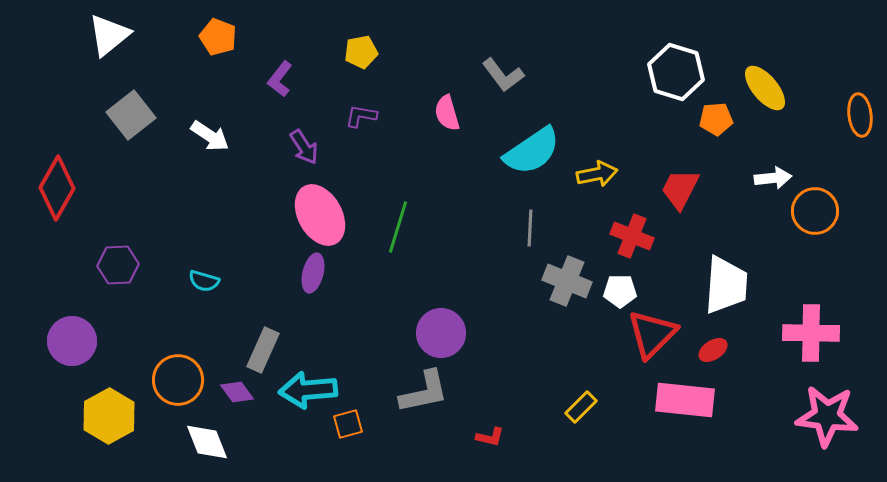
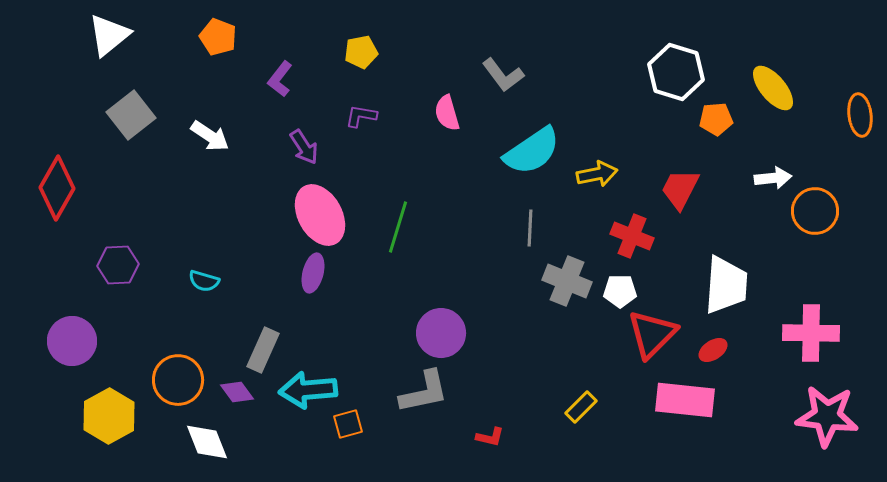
yellow ellipse at (765, 88): moved 8 px right
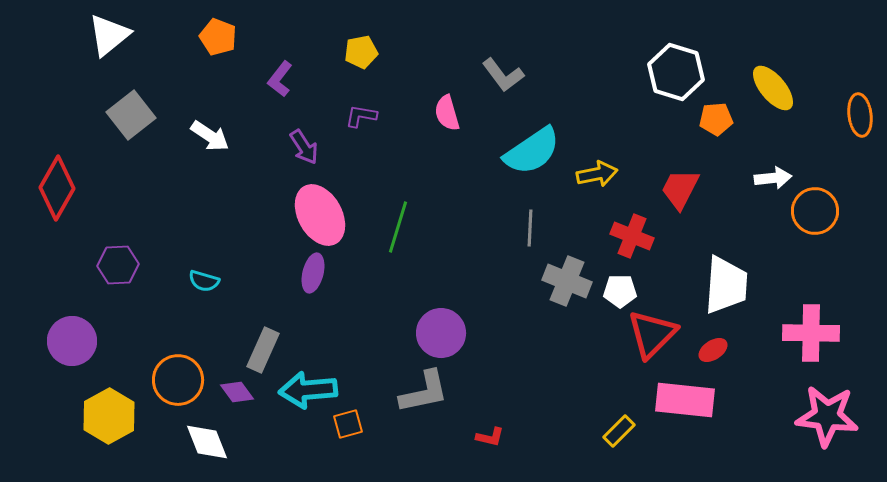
yellow rectangle at (581, 407): moved 38 px right, 24 px down
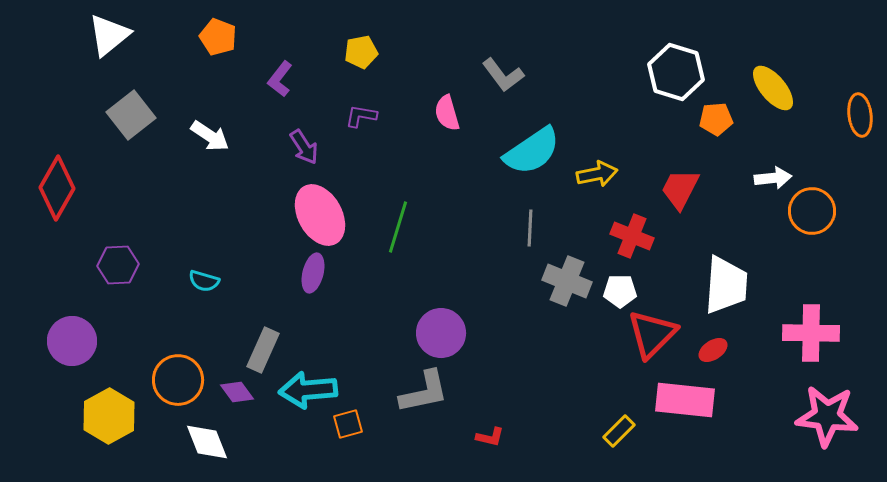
orange circle at (815, 211): moved 3 px left
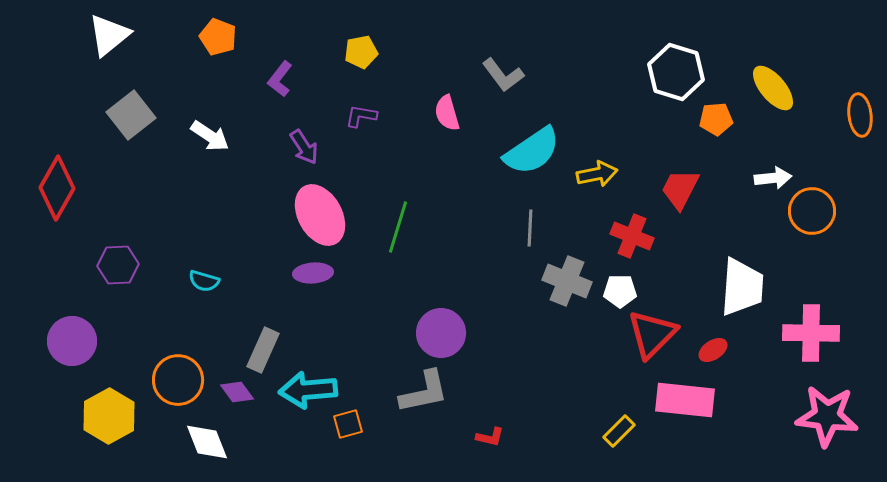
purple ellipse at (313, 273): rotated 72 degrees clockwise
white trapezoid at (726, 285): moved 16 px right, 2 px down
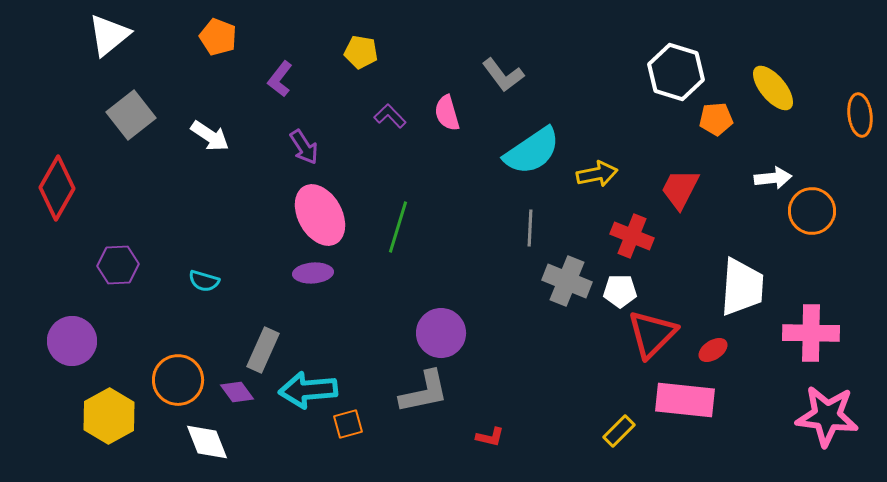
yellow pentagon at (361, 52): rotated 20 degrees clockwise
purple L-shape at (361, 116): moved 29 px right; rotated 36 degrees clockwise
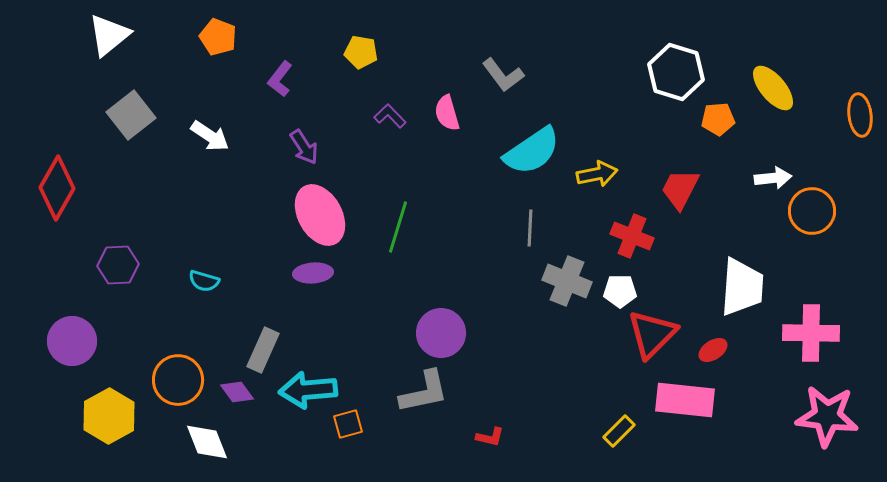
orange pentagon at (716, 119): moved 2 px right
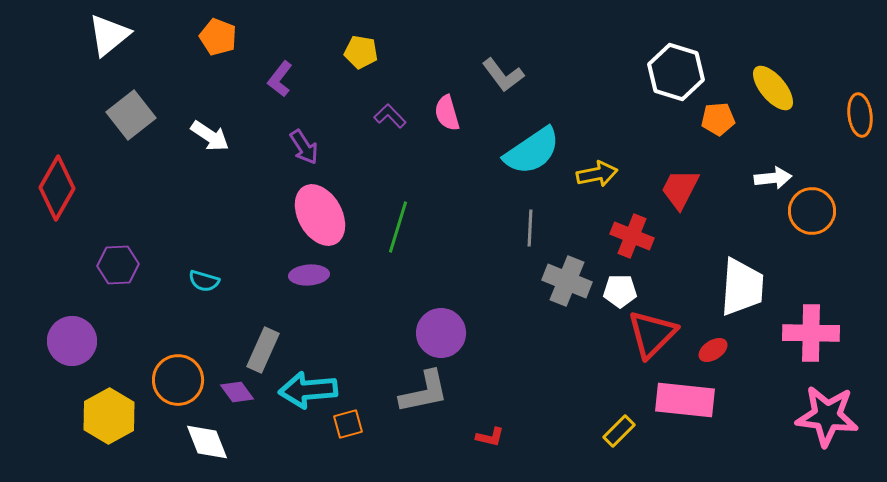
purple ellipse at (313, 273): moved 4 px left, 2 px down
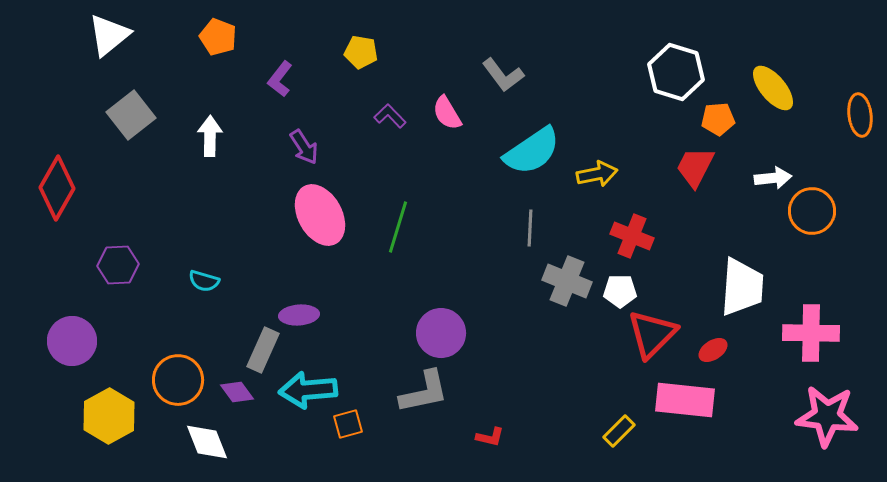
pink semicircle at (447, 113): rotated 15 degrees counterclockwise
white arrow at (210, 136): rotated 123 degrees counterclockwise
red trapezoid at (680, 189): moved 15 px right, 22 px up
purple ellipse at (309, 275): moved 10 px left, 40 px down
